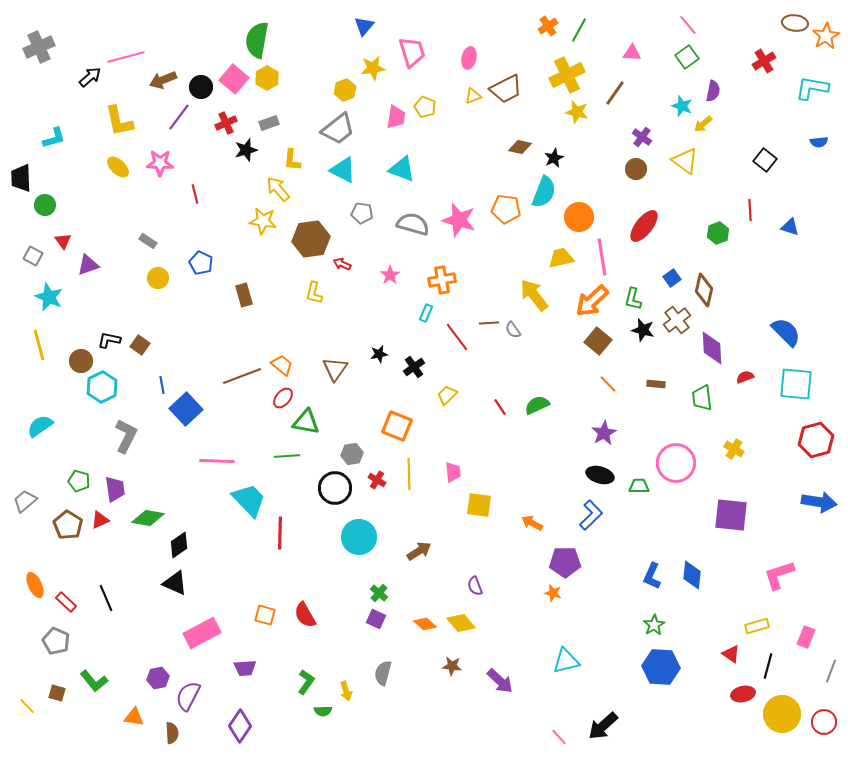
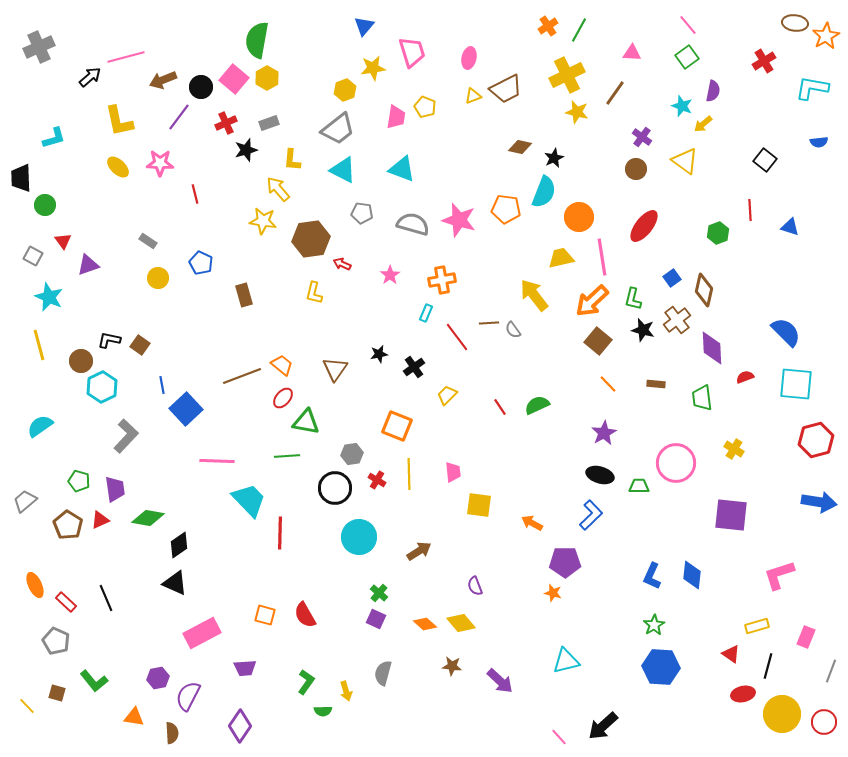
gray L-shape at (126, 436): rotated 16 degrees clockwise
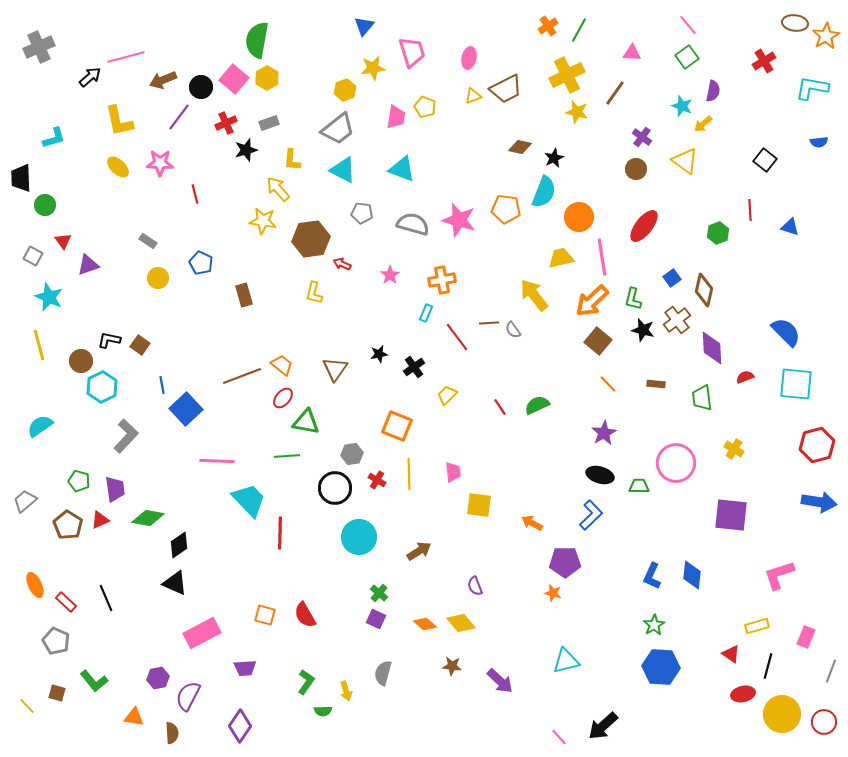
red hexagon at (816, 440): moved 1 px right, 5 px down
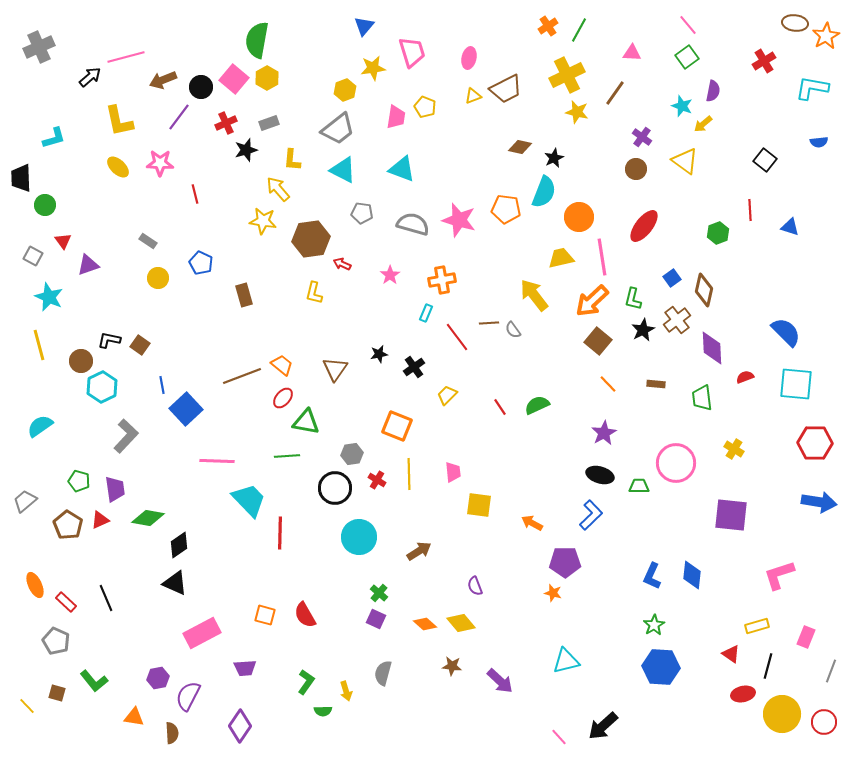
black star at (643, 330): rotated 30 degrees clockwise
red hexagon at (817, 445): moved 2 px left, 2 px up; rotated 16 degrees clockwise
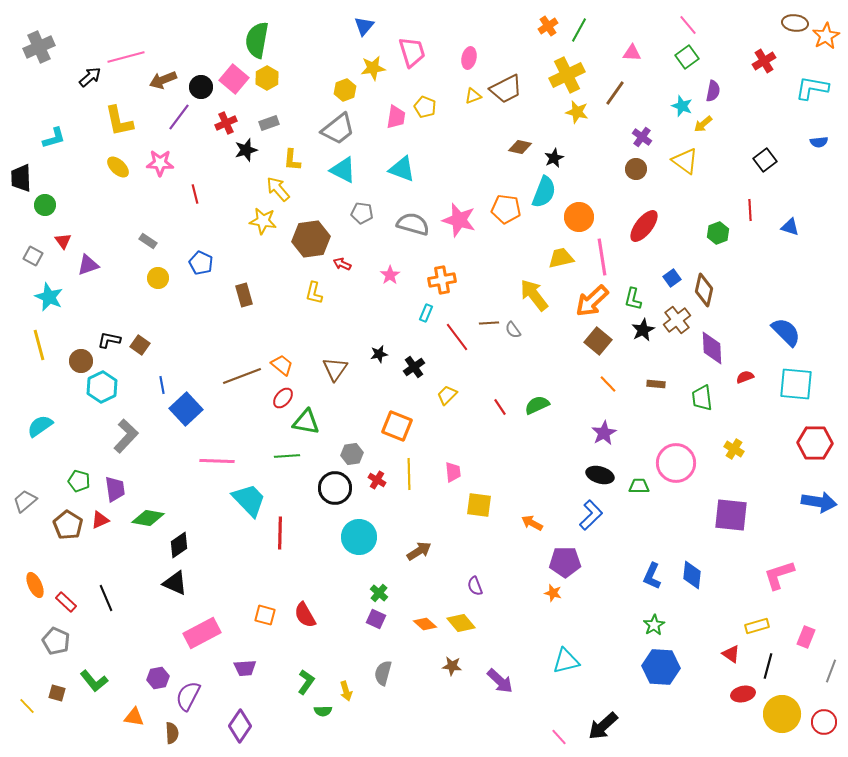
black square at (765, 160): rotated 15 degrees clockwise
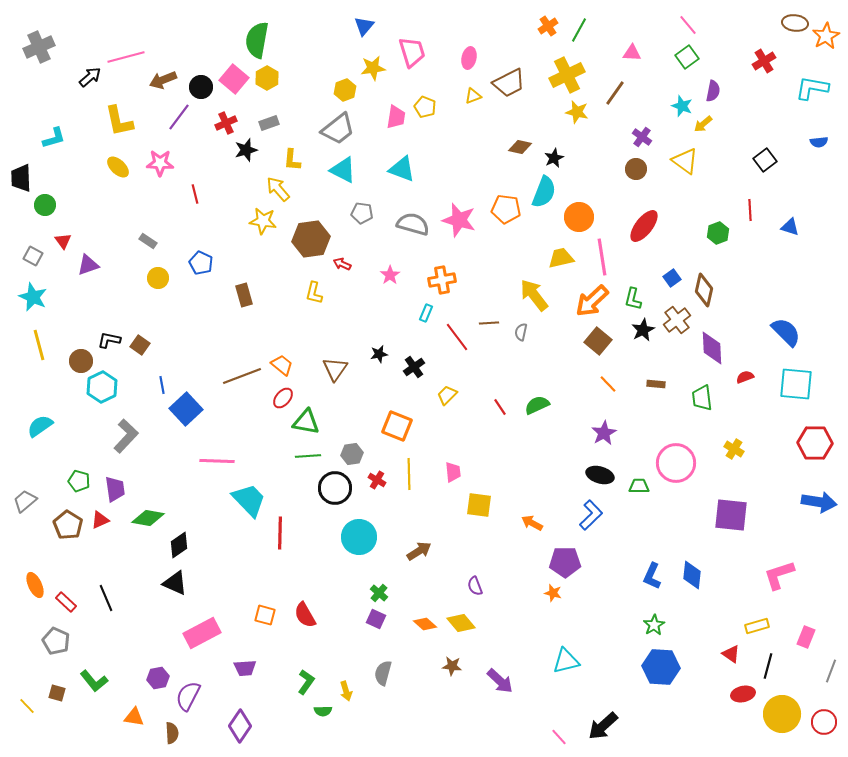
brown trapezoid at (506, 89): moved 3 px right, 6 px up
cyan star at (49, 297): moved 16 px left
gray semicircle at (513, 330): moved 8 px right, 2 px down; rotated 48 degrees clockwise
green line at (287, 456): moved 21 px right
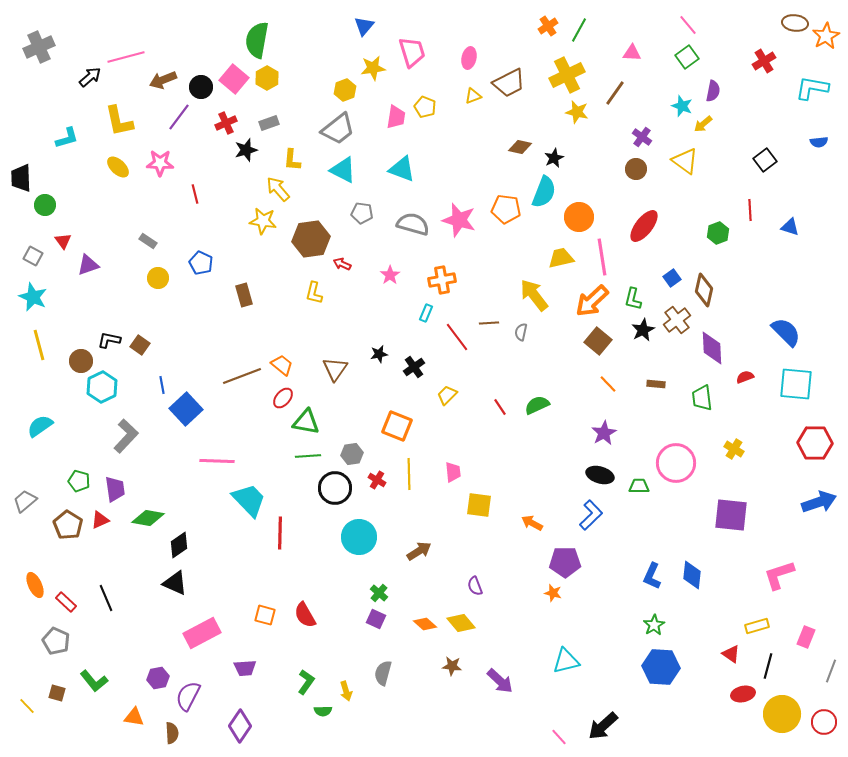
cyan L-shape at (54, 138): moved 13 px right
blue arrow at (819, 502): rotated 28 degrees counterclockwise
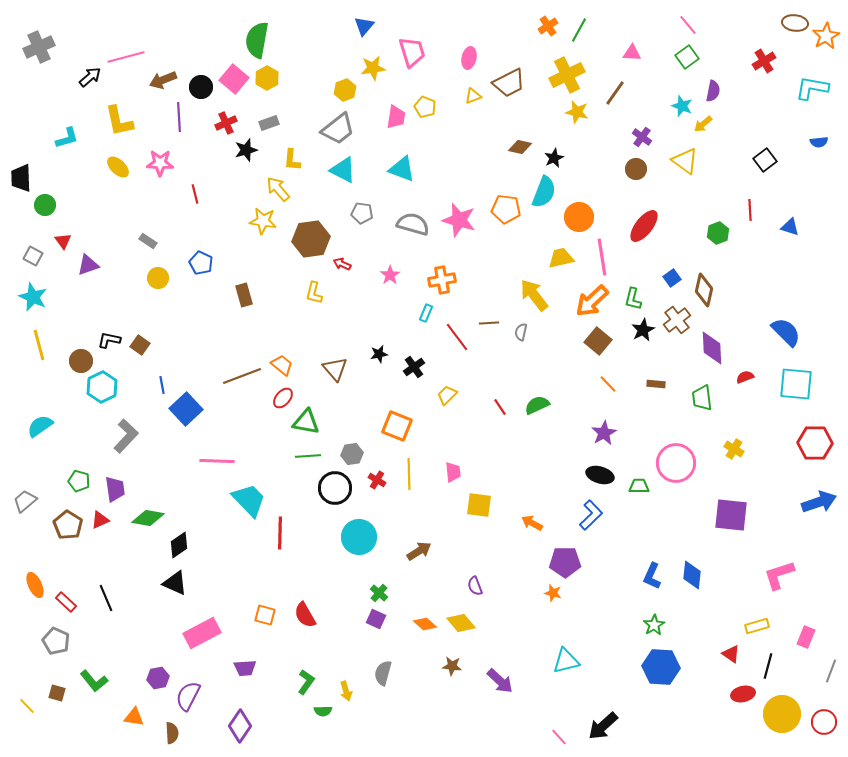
purple line at (179, 117): rotated 40 degrees counterclockwise
brown triangle at (335, 369): rotated 16 degrees counterclockwise
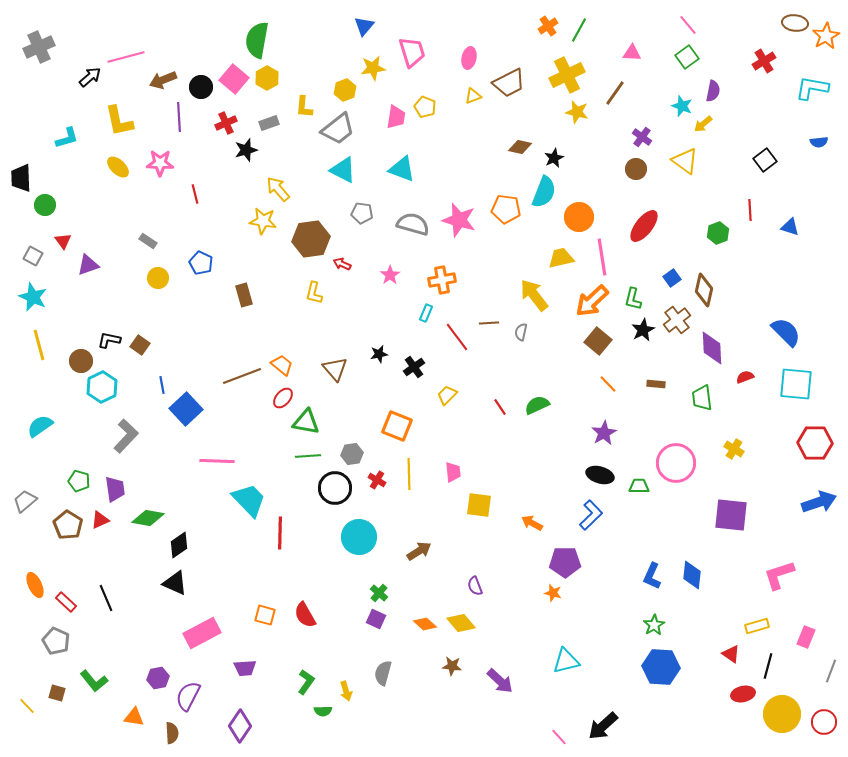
yellow L-shape at (292, 160): moved 12 px right, 53 px up
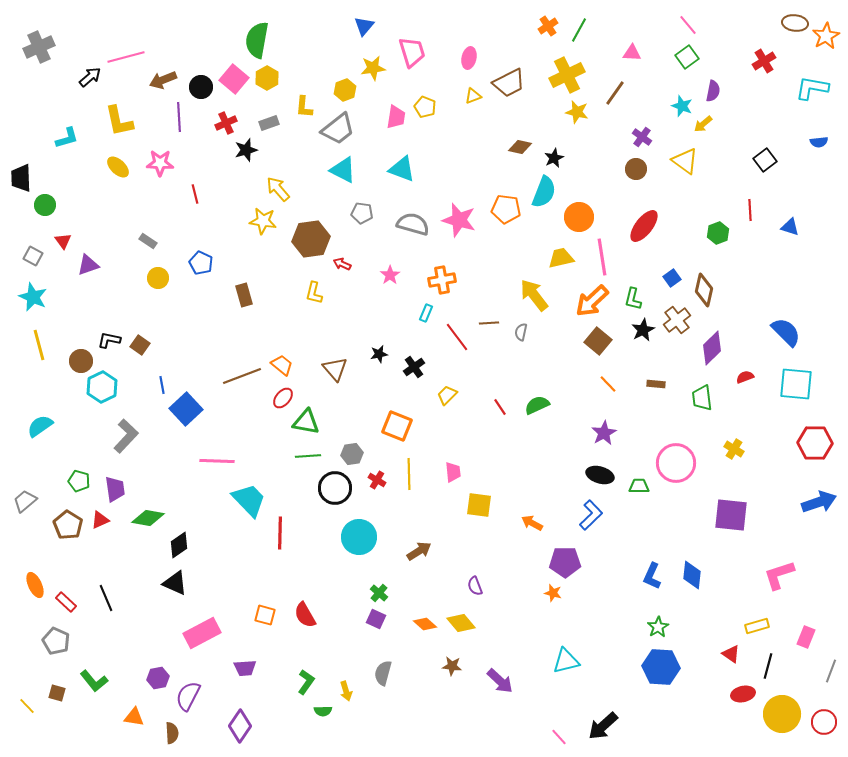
purple diamond at (712, 348): rotated 48 degrees clockwise
green star at (654, 625): moved 4 px right, 2 px down
